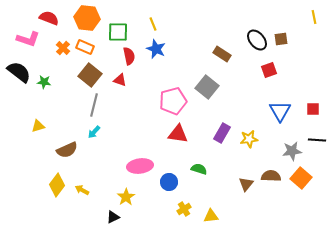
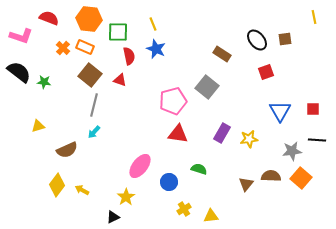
orange hexagon at (87, 18): moved 2 px right, 1 px down
pink L-shape at (28, 39): moved 7 px left, 3 px up
brown square at (281, 39): moved 4 px right
red square at (269, 70): moved 3 px left, 2 px down
pink ellipse at (140, 166): rotated 45 degrees counterclockwise
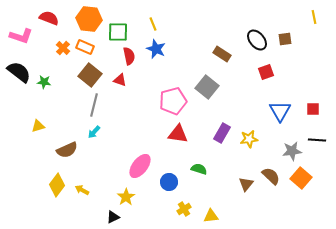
brown semicircle at (271, 176): rotated 42 degrees clockwise
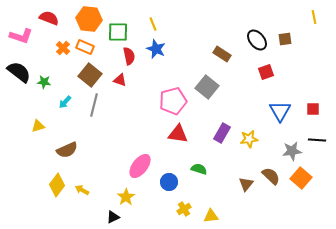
cyan arrow at (94, 132): moved 29 px left, 30 px up
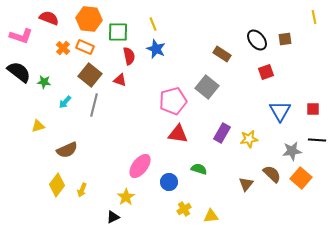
brown semicircle at (271, 176): moved 1 px right, 2 px up
yellow arrow at (82, 190): rotated 96 degrees counterclockwise
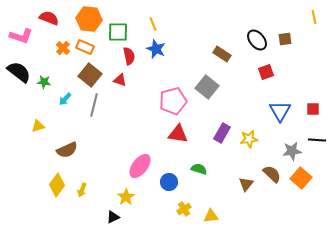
cyan arrow at (65, 102): moved 3 px up
